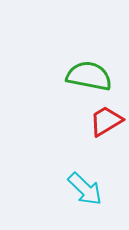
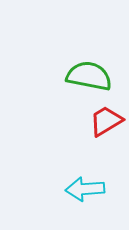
cyan arrow: rotated 132 degrees clockwise
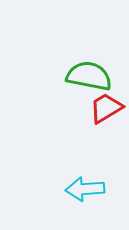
red trapezoid: moved 13 px up
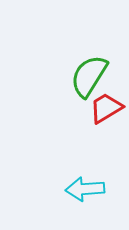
green semicircle: rotated 69 degrees counterclockwise
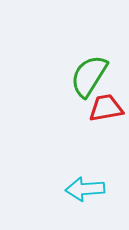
red trapezoid: rotated 21 degrees clockwise
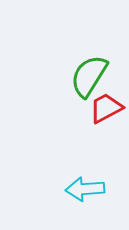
red trapezoid: rotated 18 degrees counterclockwise
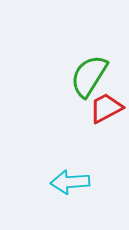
cyan arrow: moved 15 px left, 7 px up
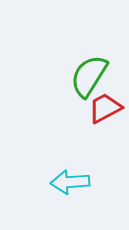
red trapezoid: moved 1 px left
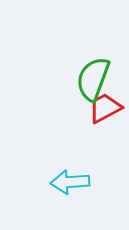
green semicircle: moved 4 px right, 3 px down; rotated 12 degrees counterclockwise
